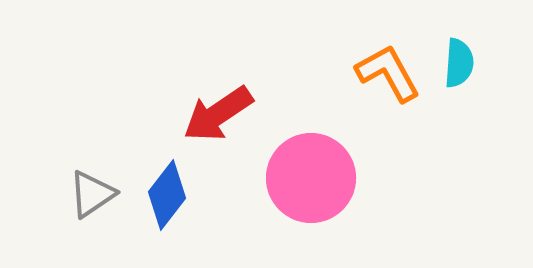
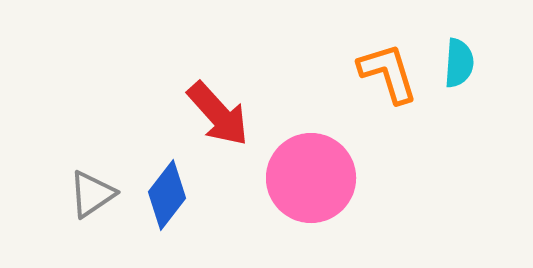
orange L-shape: rotated 12 degrees clockwise
red arrow: rotated 98 degrees counterclockwise
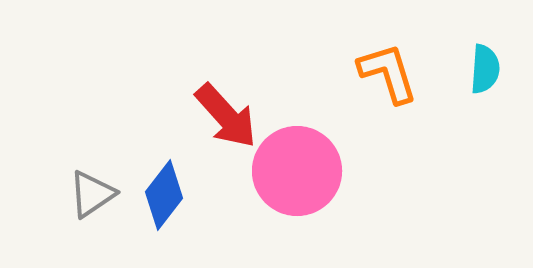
cyan semicircle: moved 26 px right, 6 px down
red arrow: moved 8 px right, 2 px down
pink circle: moved 14 px left, 7 px up
blue diamond: moved 3 px left
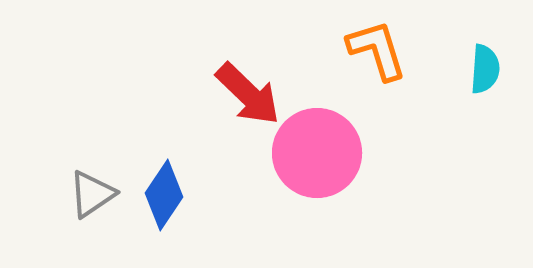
orange L-shape: moved 11 px left, 23 px up
red arrow: moved 22 px right, 22 px up; rotated 4 degrees counterclockwise
pink circle: moved 20 px right, 18 px up
blue diamond: rotated 4 degrees counterclockwise
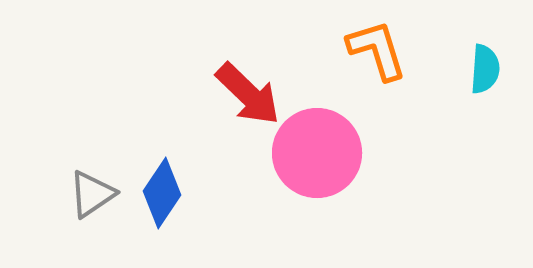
blue diamond: moved 2 px left, 2 px up
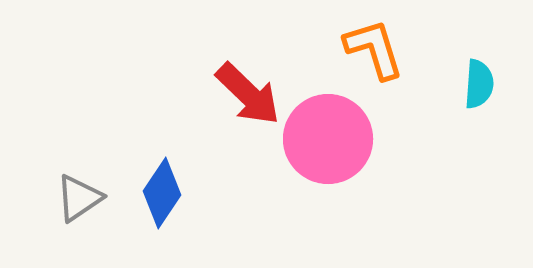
orange L-shape: moved 3 px left, 1 px up
cyan semicircle: moved 6 px left, 15 px down
pink circle: moved 11 px right, 14 px up
gray triangle: moved 13 px left, 4 px down
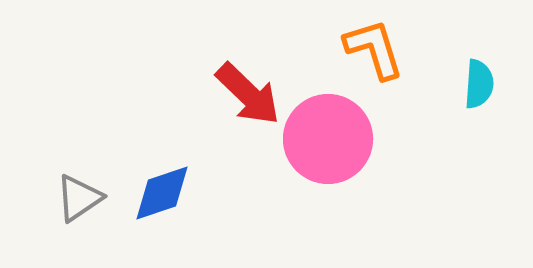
blue diamond: rotated 38 degrees clockwise
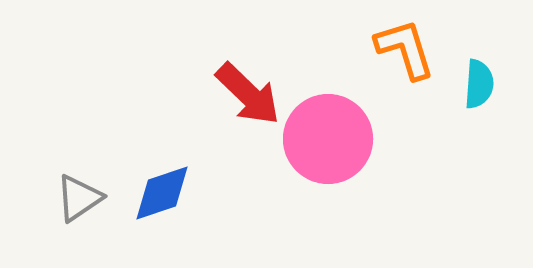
orange L-shape: moved 31 px right
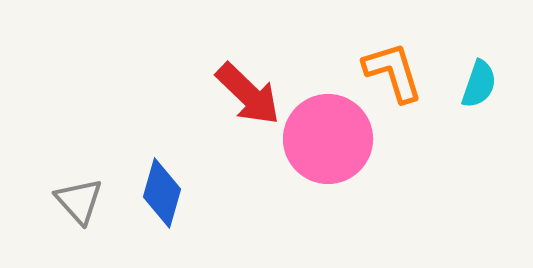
orange L-shape: moved 12 px left, 23 px down
cyan semicircle: rotated 15 degrees clockwise
blue diamond: rotated 56 degrees counterclockwise
gray triangle: moved 3 px down; rotated 38 degrees counterclockwise
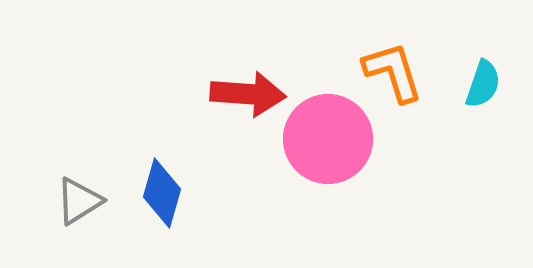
cyan semicircle: moved 4 px right
red arrow: rotated 40 degrees counterclockwise
gray triangle: rotated 40 degrees clockwise
